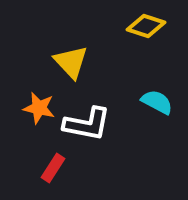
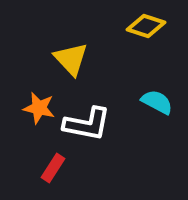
yellow triangle: moved 3 px up
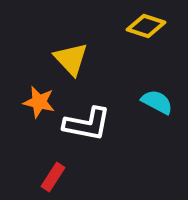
orange star: moved 6 px up
red rectangle: moved 9 px down
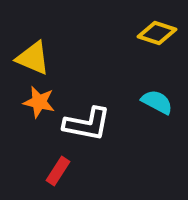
yellow diamond: moved 11 px right, 7 px down
yellow triangle: moved 38 px left, 1 px up; rotated 24 degrees counterclockwise
red rectangle: moved 5 px right, 6 px up
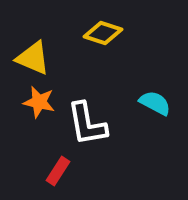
yellow diamond: moved 54 px left
cyan semicircle: moved 2 px left, 1 px down
white L-shape: rotated 69 degrees clockwise
